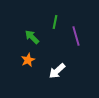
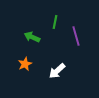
green arrow: rotated 21 degrees counterclockwise
orange star: moved 3 px left, 4 px down
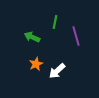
orange star: moved 11 px right
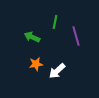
orange star: rotated 16 degrees clockwise
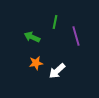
orange star: moved 1 px up
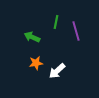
green line: moved 1 px right
purple line: moved 5 px up
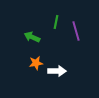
white arrow: rotated 138 degrees counterclockwise
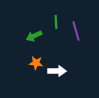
green line: rotated 16 degrees counterclockwise
green arrow: moved 2 px right, 1 px up; rotated 49 degrees counterclockwise
orange star: rotated 16 degrees clockwise
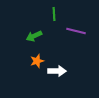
green line: moved 2 px left, 8 px up
purple line: rotated 60 degrees counterclockwise
orange star: moved 1 px right, 2 px up; rotated 24 degrees counterclockwise
